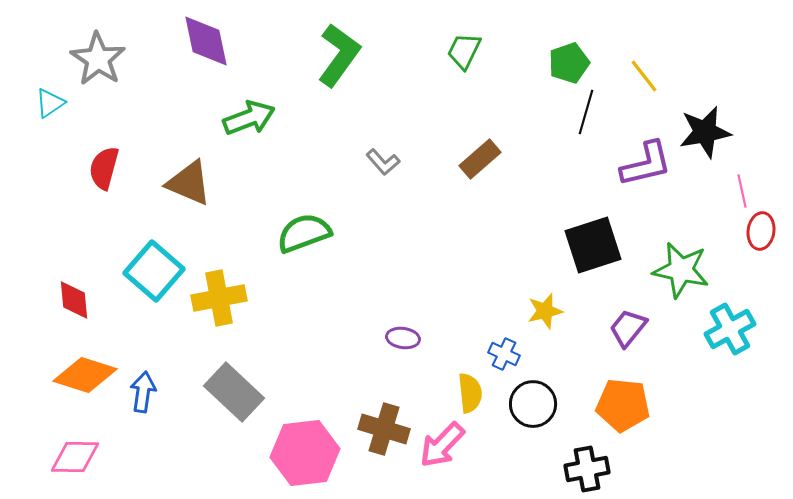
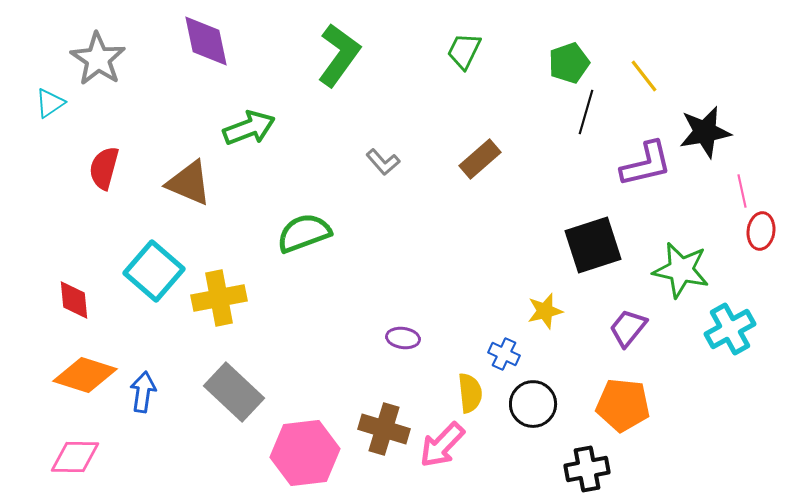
green arrow: moved 10 px down
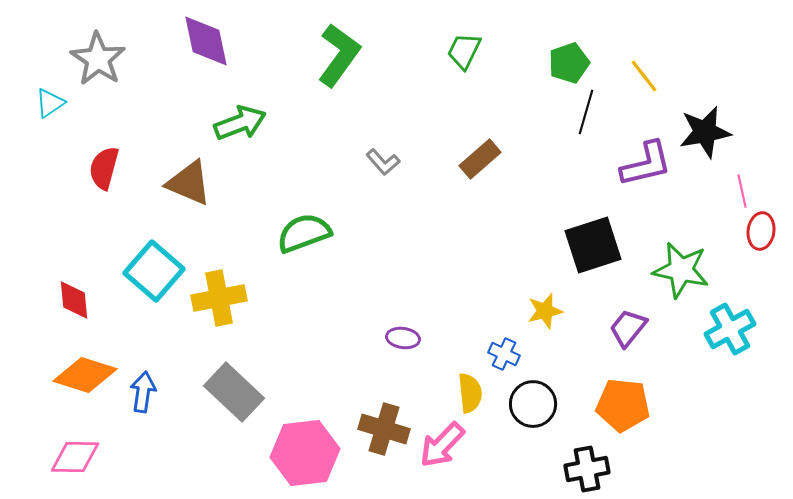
green arrow: moved 9 px left, 5 px up
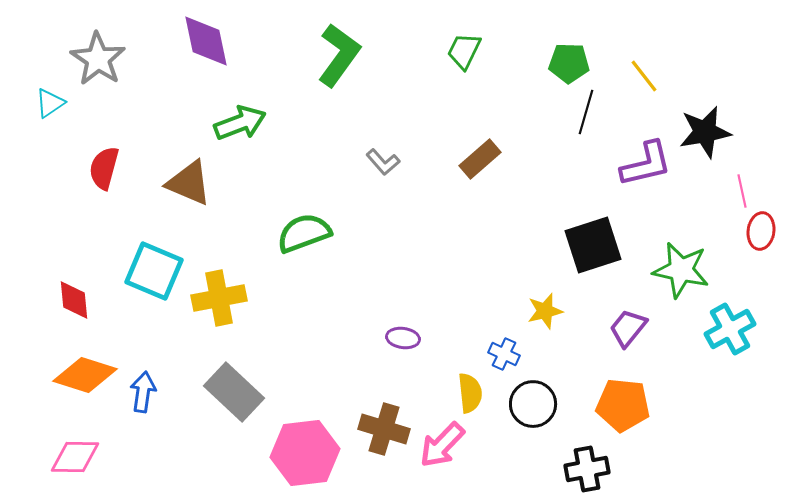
green pentagon: rotated 21 degrees clockwise
cyan square: rotated 18 degrees counterclockwise
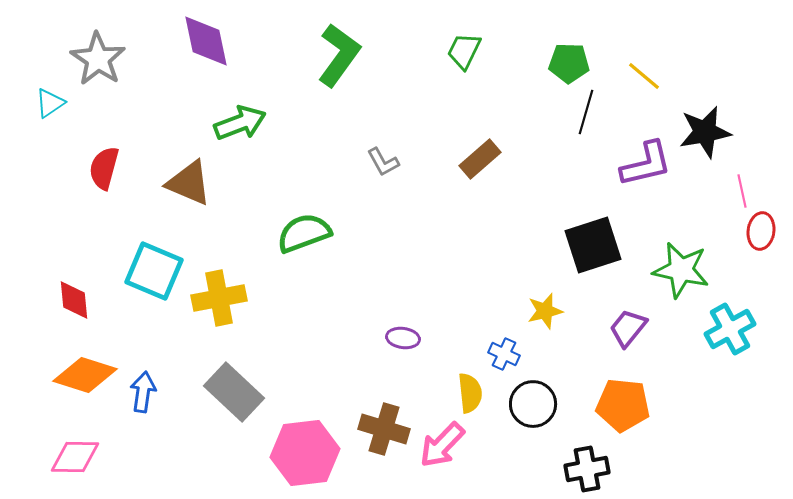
yellow line: rotated 12 degrees counterclockwise
gray L-shape: rotated 12 degrees clockwise
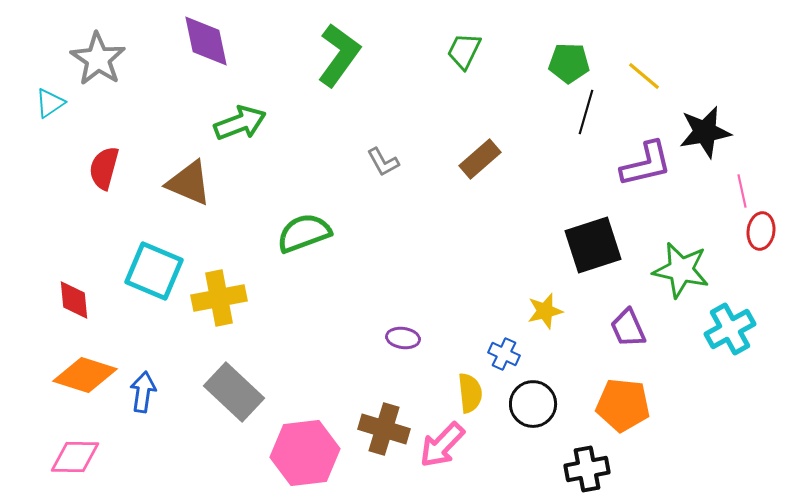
purple trapezoid: rotated 63 degrees counterclockwise
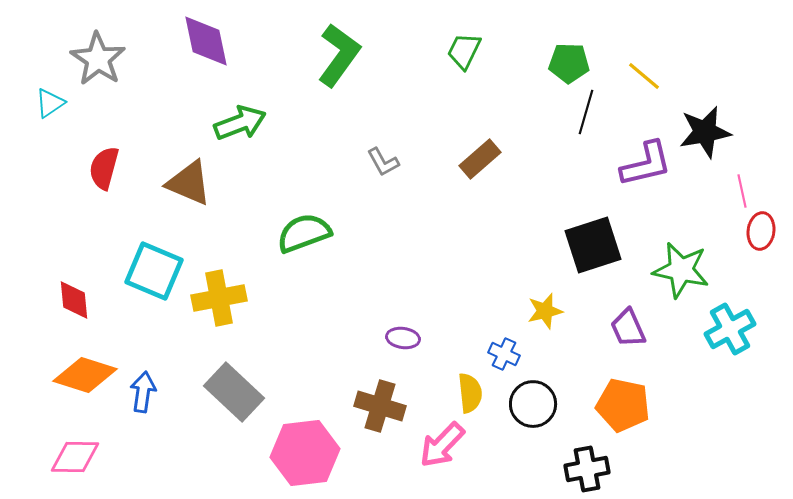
orange pentagon: rotated 6 degrees clockwise
brown cross: moved 4 px left, 23 px up
